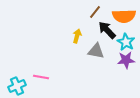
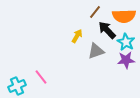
yellow arrow: rotated 16 degrees clockwise
gray triangle: rotated 30 degrees counterclockwise
pink line: rotated 42 degrees clockwise
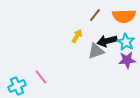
brown line: moved 3 px down
black arrow: moved 11 px down; rotated 60 degrees counterclockwise
purple star: moved 1 px right
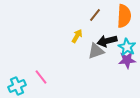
orange semicircle: rotated 85 degrees counterclockwise
cyan star: moved 1 px right, 5 px down
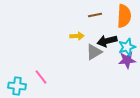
brown line: rotated 40 degrees clockwise
yellow arrow: rotated 56 degrees clockwise
cyan star: rotated 24 degrees clockwise
gray triangle: moved 2 px left, 1 px down; rotated 12 degrees counterclockwise
cyan cross: rotated 30 degrees clockwise
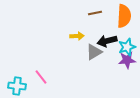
brown line: moved 2 px up
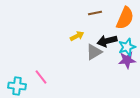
orange semicircle: moved 1 px right, 2 px down; rotated 20 degrees clockwise
yellow arrow: rotated 24 degrees counterclockwise
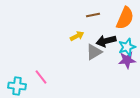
brown line: moved 2 px left, 2 px down
black arrow: moved 1 px left
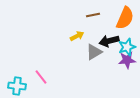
black arrow: moved 3 px right
